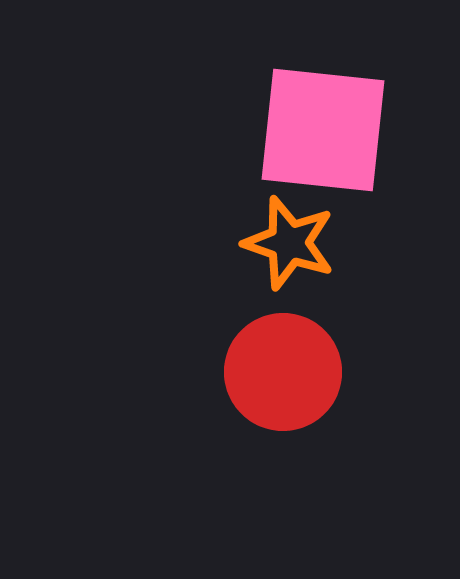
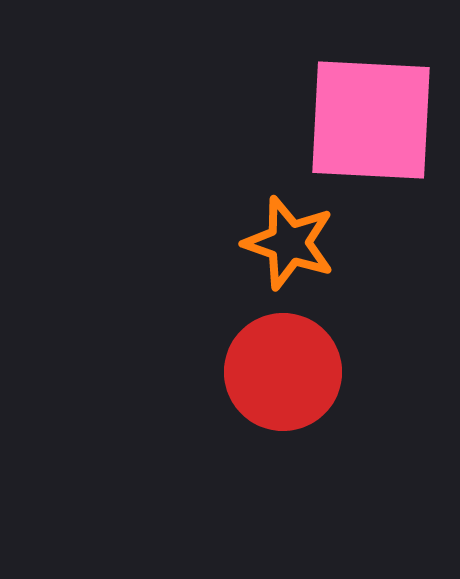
pink square: moved 48 px right, 10 px up; rotated 3 degrees counterclockwise
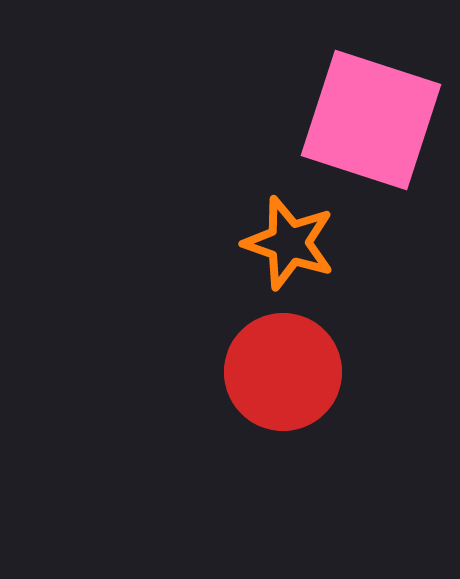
pink square: rotated 15 degrees clockwise
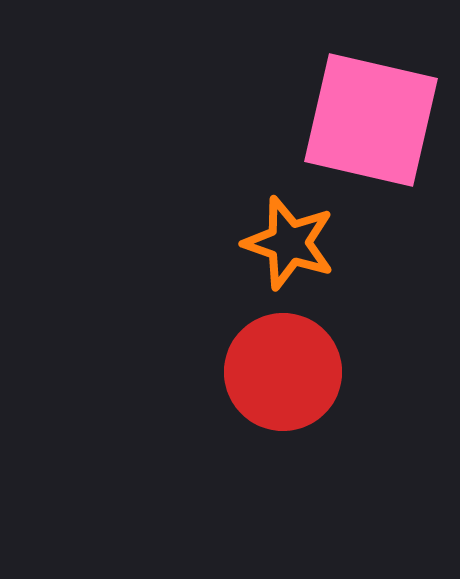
pink square: rotated 5 degrees counterclockwise
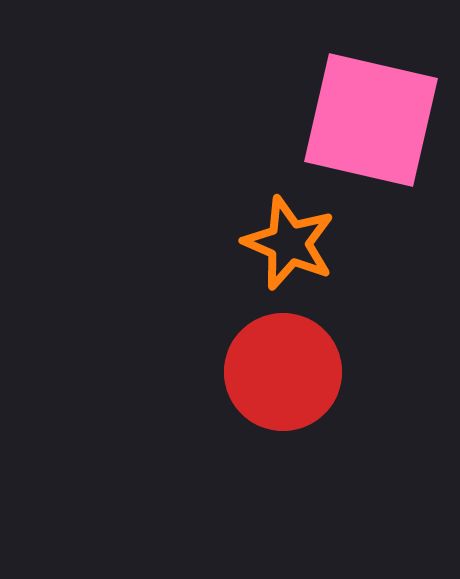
orange star: rotated 4 degrees clockwise
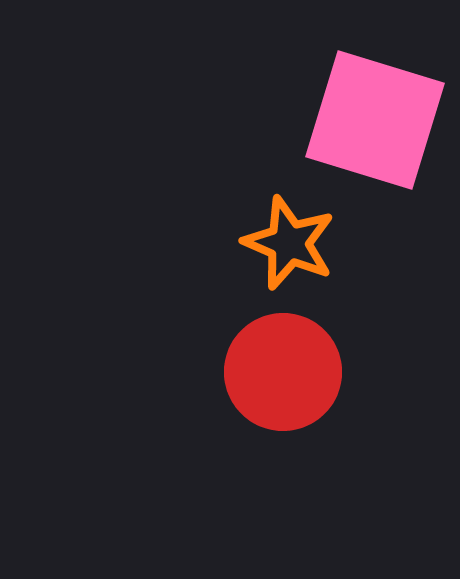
pink square: moved 4 px right; rotated 4 degrees clockwise
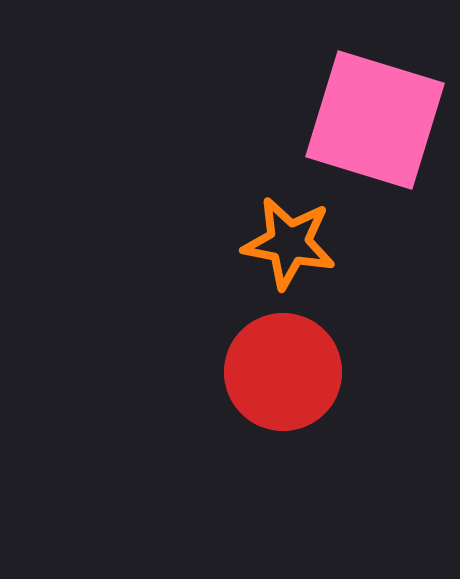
orange star: rotated 12 degrees counterclockwise
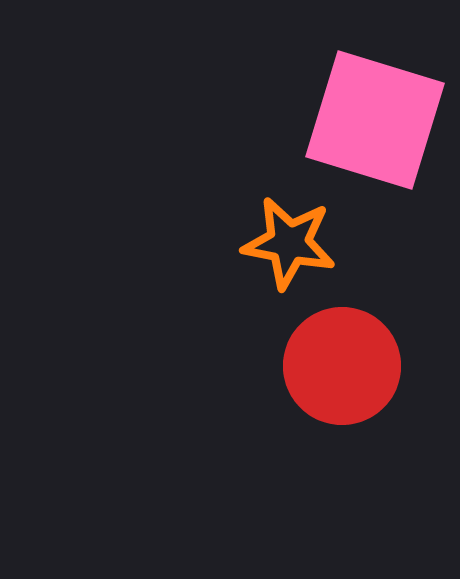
red circle: moved 59 px right, 6 px up
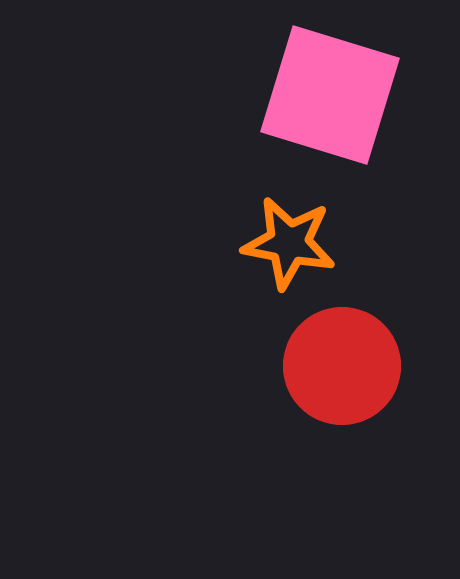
pink square: moved 45 px left, 25 px up
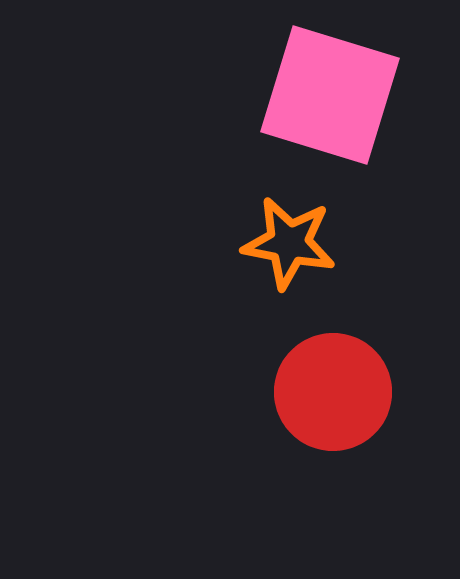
red circle: moved 9 px left, 26 px down
